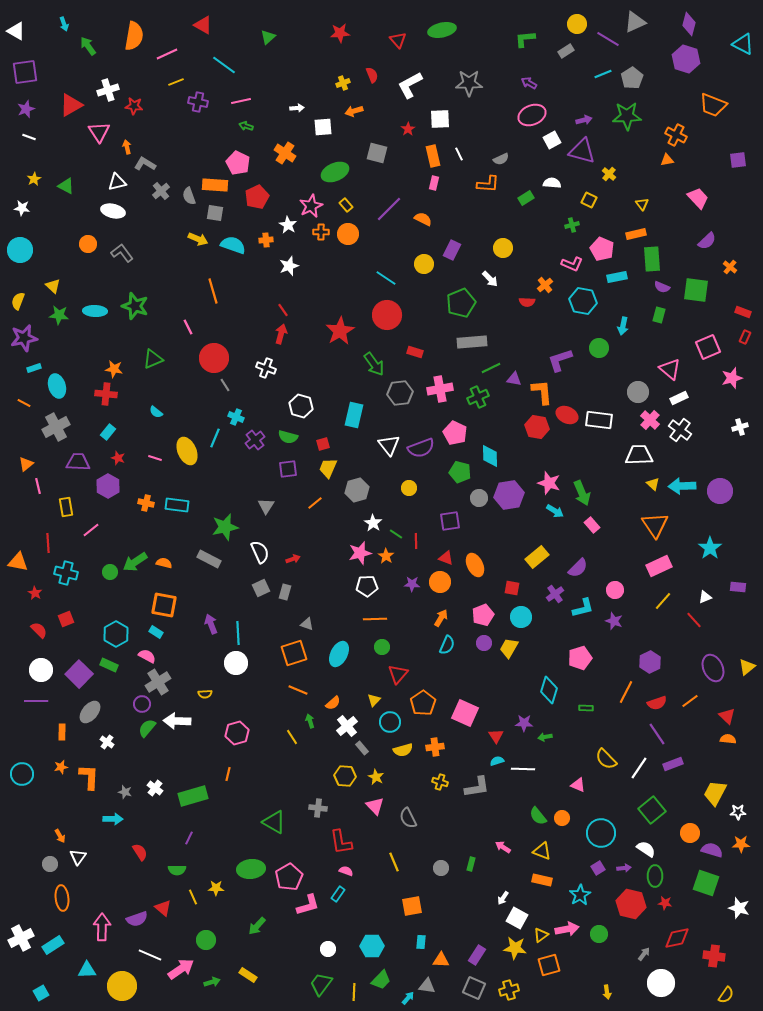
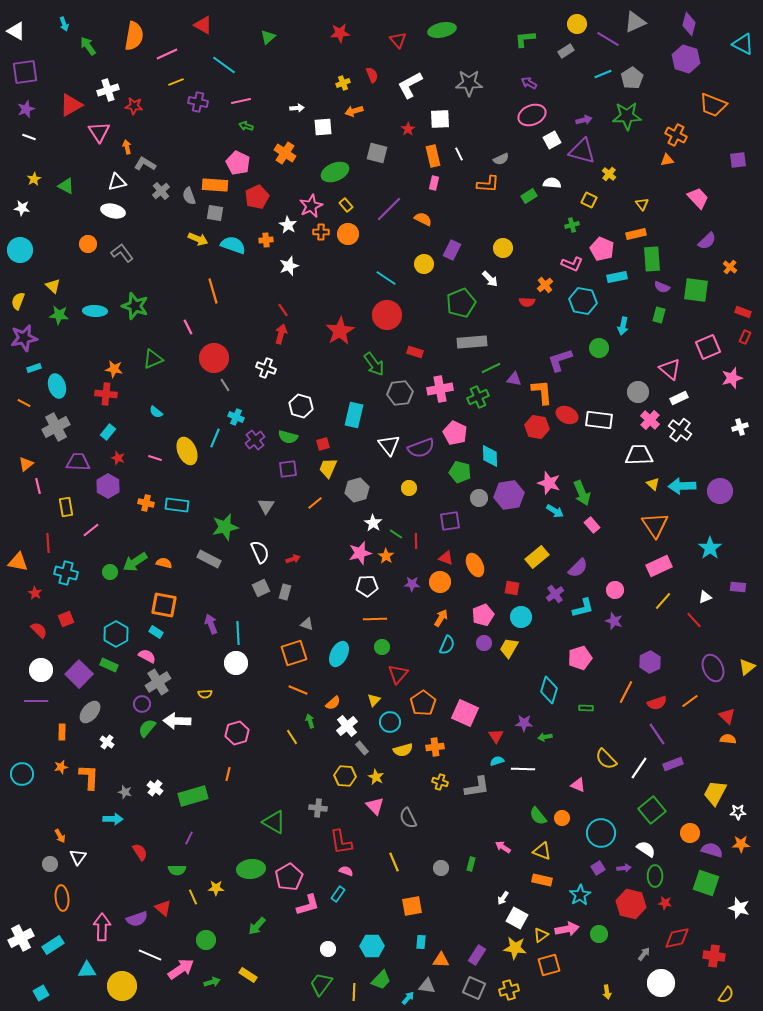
green rectangle at (526, 198): moved 3 px right, 2 px up
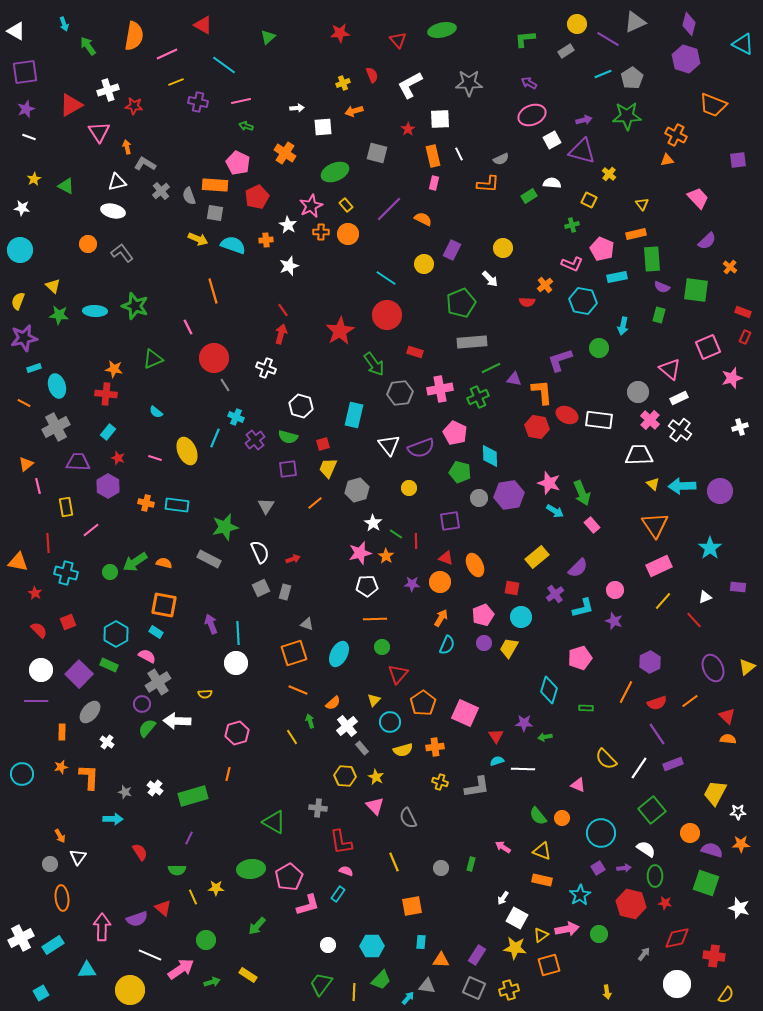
red square at (66, 619): moved 2 px right, 3 px down
white circle at (328, 949): moved 4 px up
white circle at (661, 983): moved 16 px right, 1 px down
yellow circle at (122, 986): moved 8 px right, 4 px down
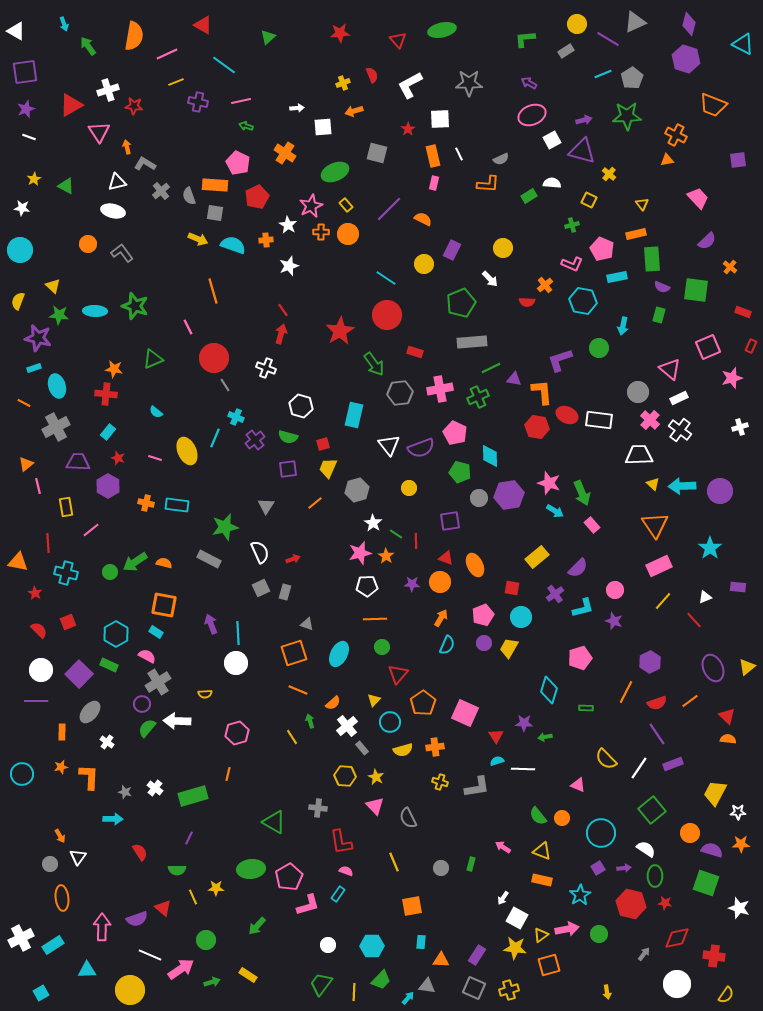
red rectangle at (745, 337): moved 6 px right, 9 px down
purple star at (24, 338): moved 14 px right; rotated 24 degrees clockwise
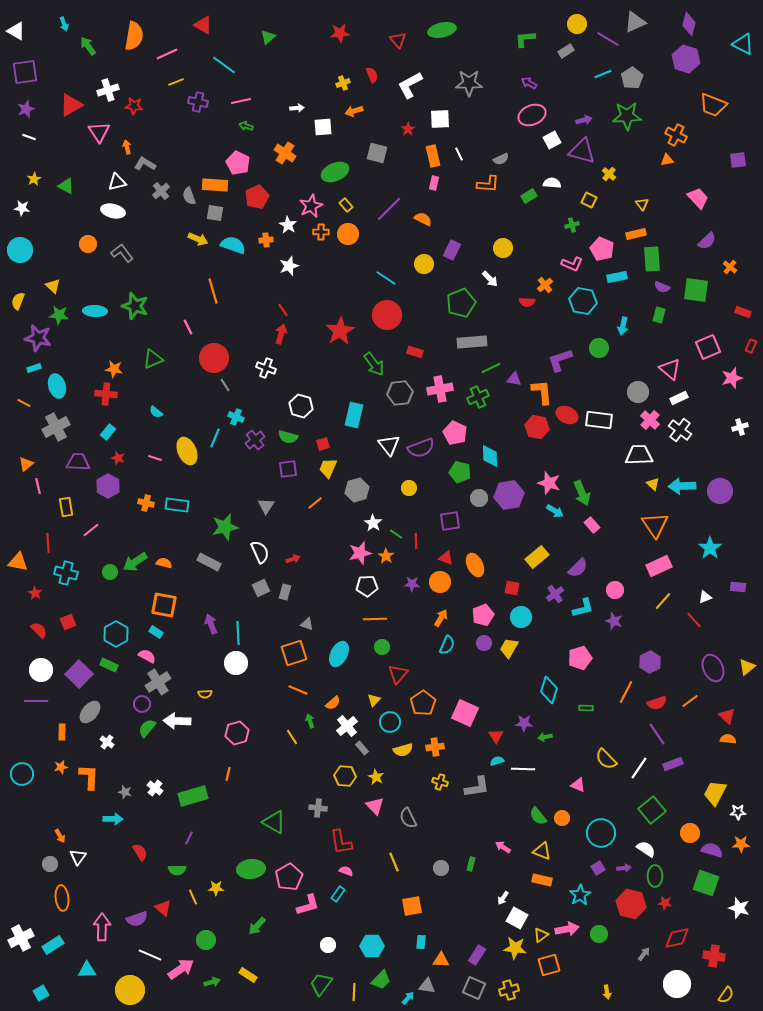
gray rectangle at (209, 559): moved 3 px down
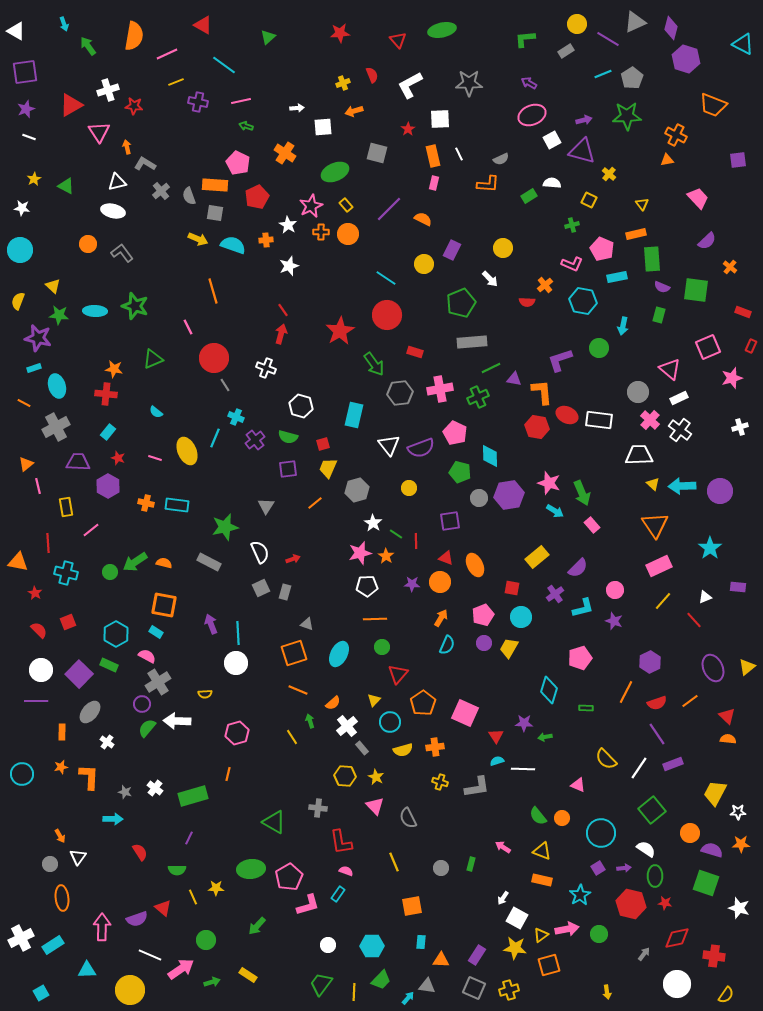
purple diamond at (689, 24): moved 18 px left, 4 px down
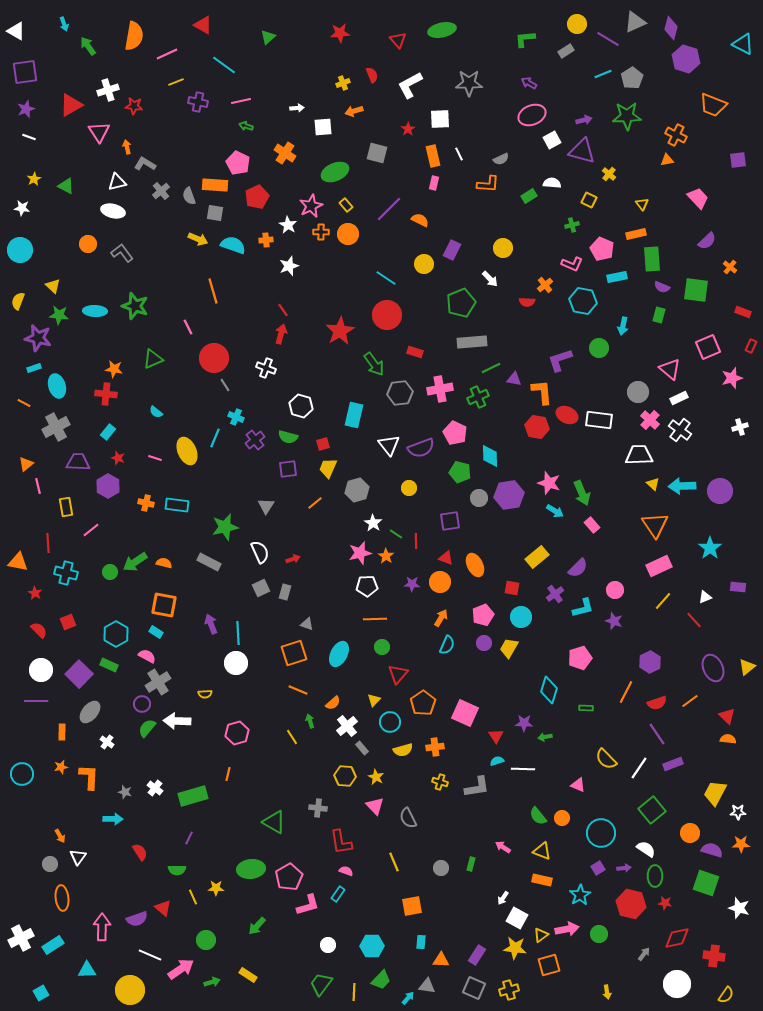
orange semicircle at (423, 219): moved 3 px left, 1 px down
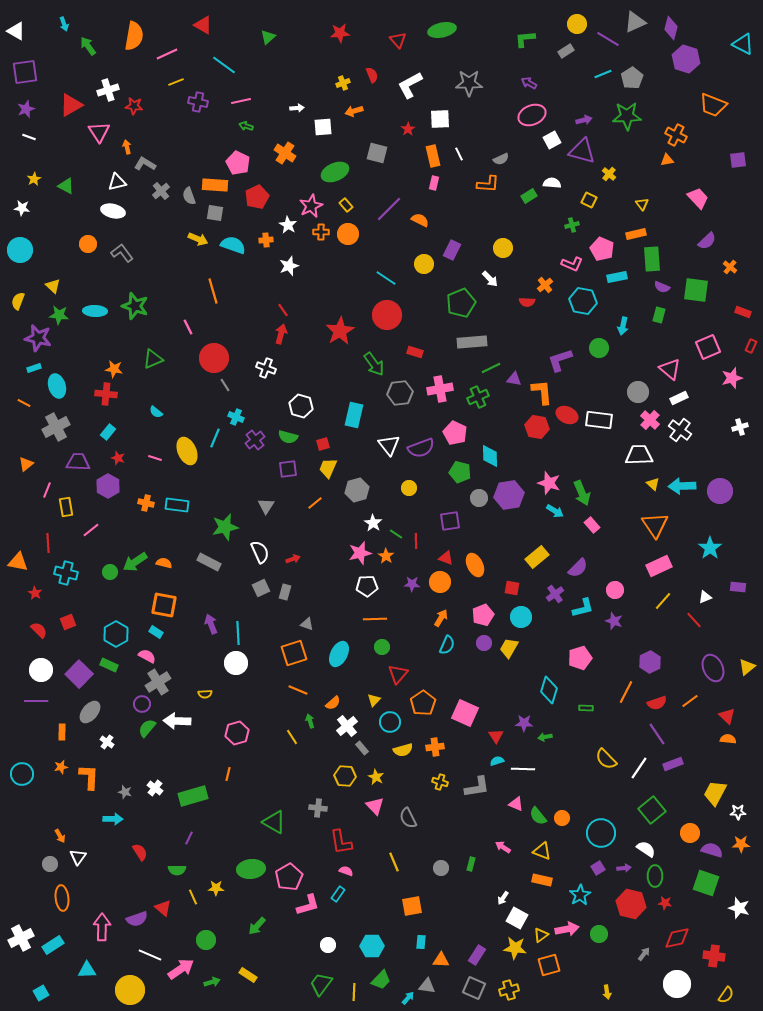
pink line at (38, 486): moved 9 px right, 4 px down; rotated 35 degrees clockwise
pink triangle at (578, 785): moved 62 px left, 19 px down
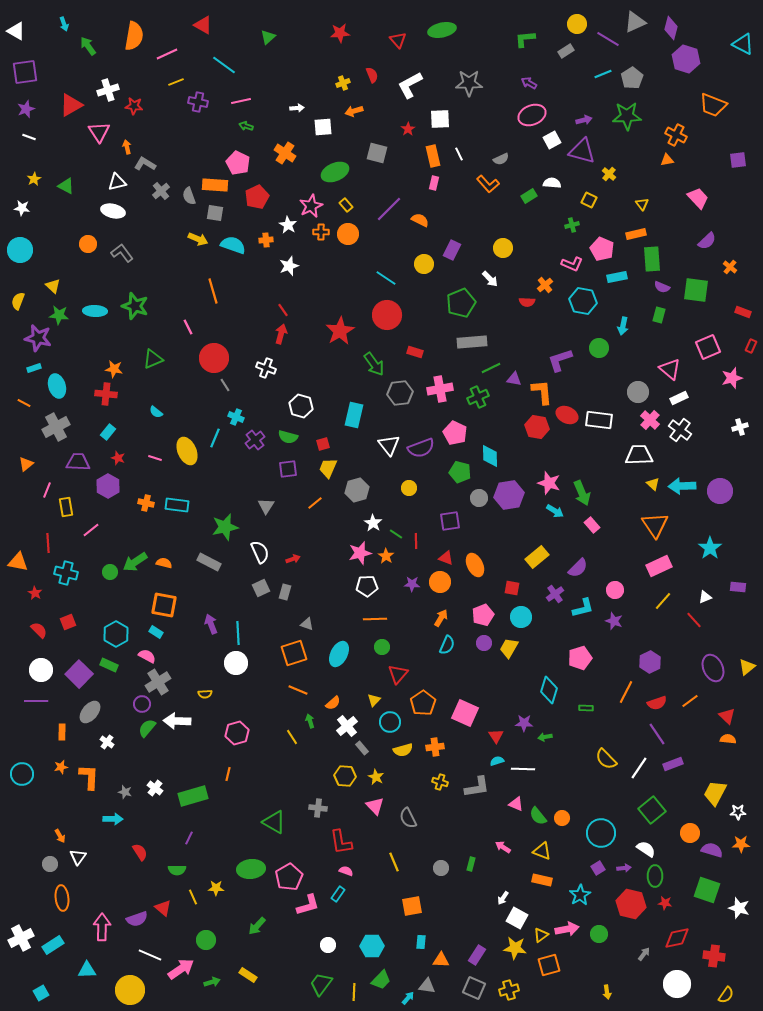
orange L-shape at (488, 184): rotated 45 degrees clockwise
green square at (706, 883): moved 1 px right, 7 px down
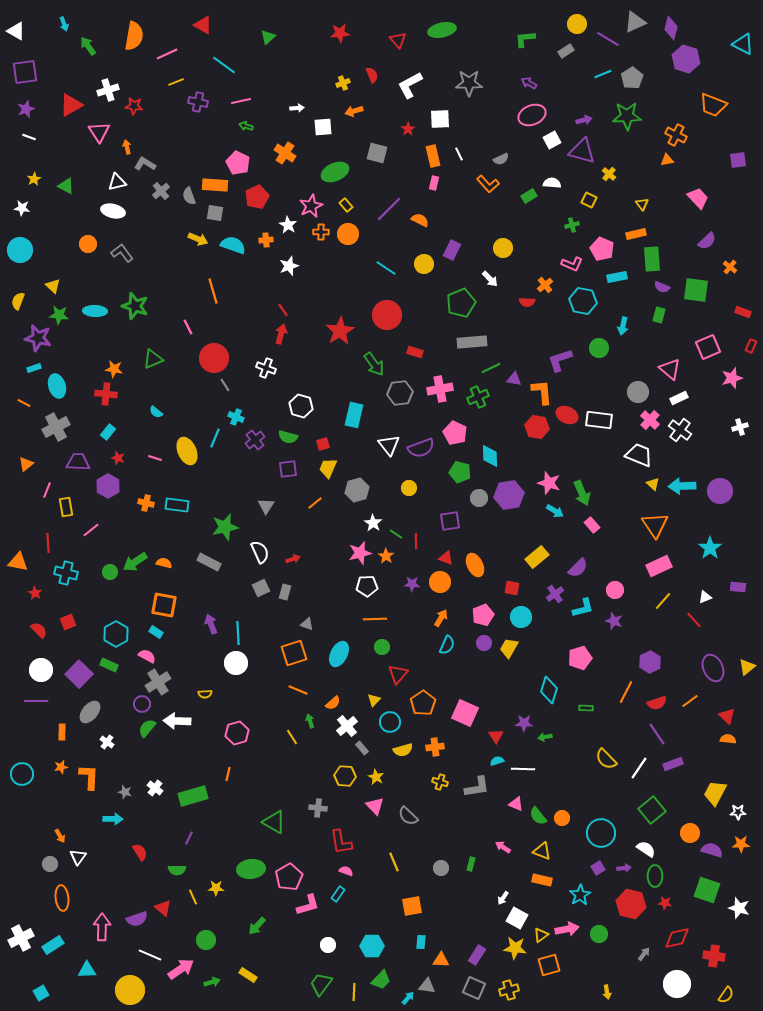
cyan line at (386, 278): moved 10 px up
white trapezoid at (639, 455): rotated 24 degrees clockwise
gray semicircle at (408, 818): moved 2 px up; rotated 20 degrees counterclockwise
